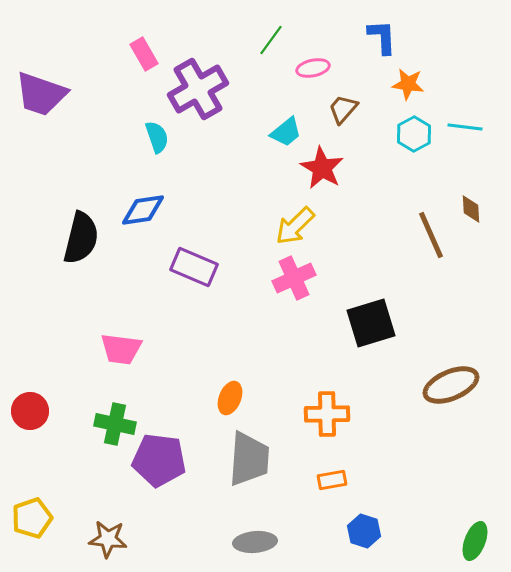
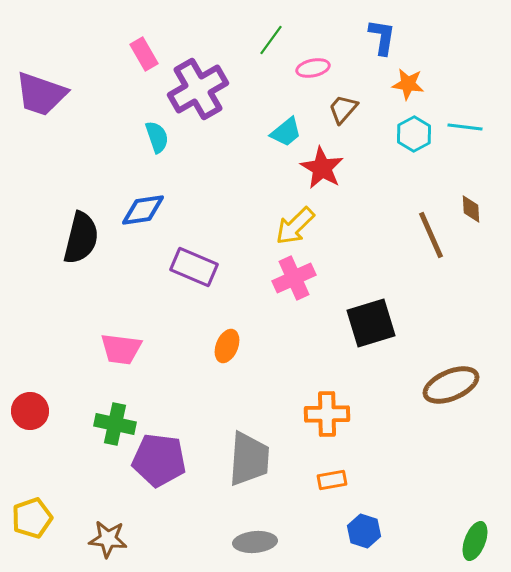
blue L-shape: rotated 12 degrees clockwise
orange ellipse: moved 3 px left, 52 px up
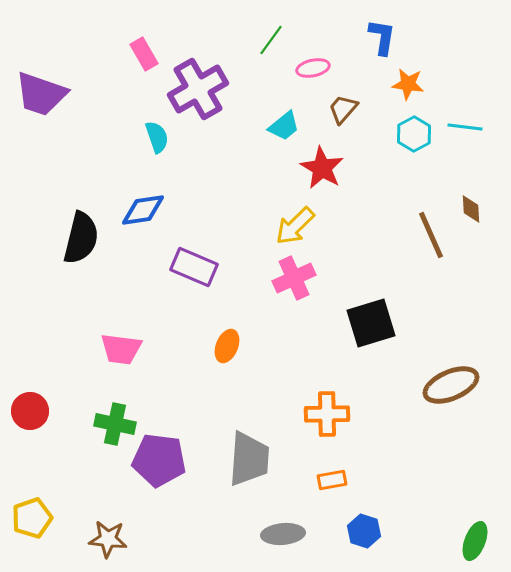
cyan trapezoid: moved 2 px left, 6 px up
gray ellipse: moved 28 px right, 8 px up
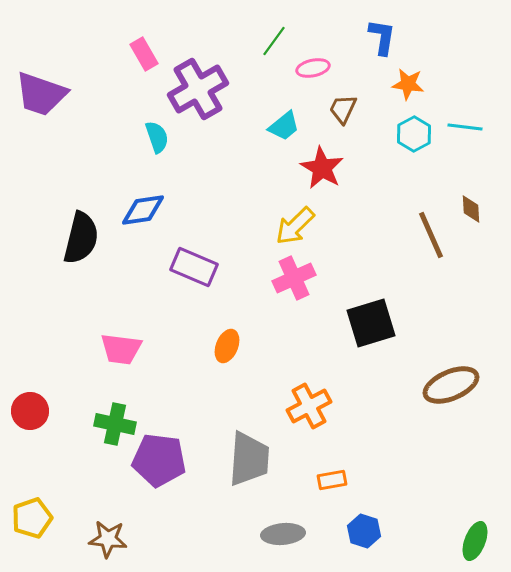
green line: moved 3 px right, 1 px down
brown trapezoid: rotated 16 degrees counterclockwise
orange cross: moved 18 px left, 8 px up; rotated 27 degrees counterclockwise
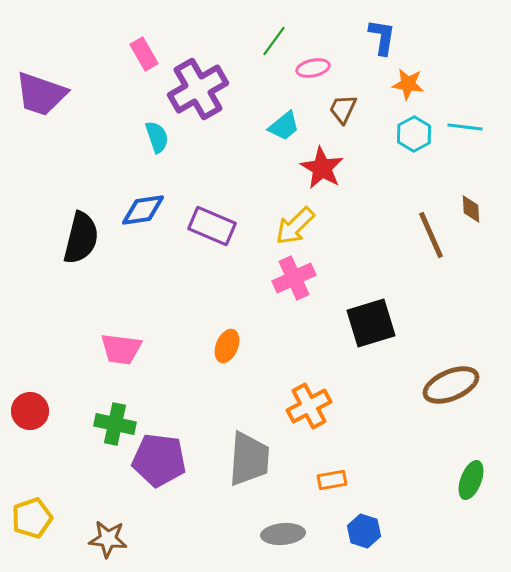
purple rectangle: moved 18 px right, 41 px up
green ellipse: moved 4 px left, 61 px up
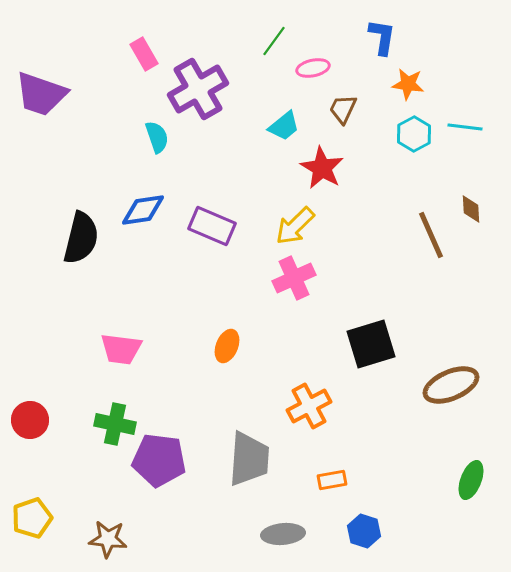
black square: moved 21 px down
red circle: moved 9 px down
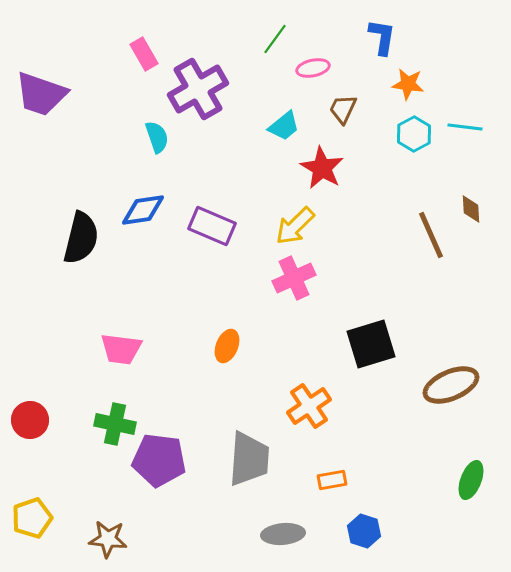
green line: moved 1 px right, 2 px up
orange cross: rotated 6 degrees counterclockwise
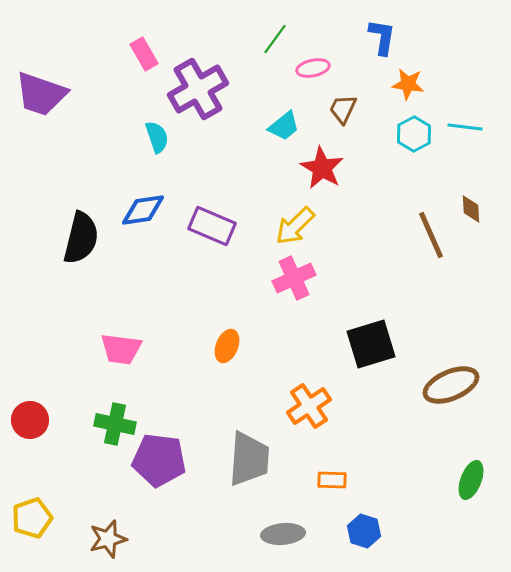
orange rectangle: rotated 12 degrees clockwise
brown star: rotated 21 degrees counterclockwise
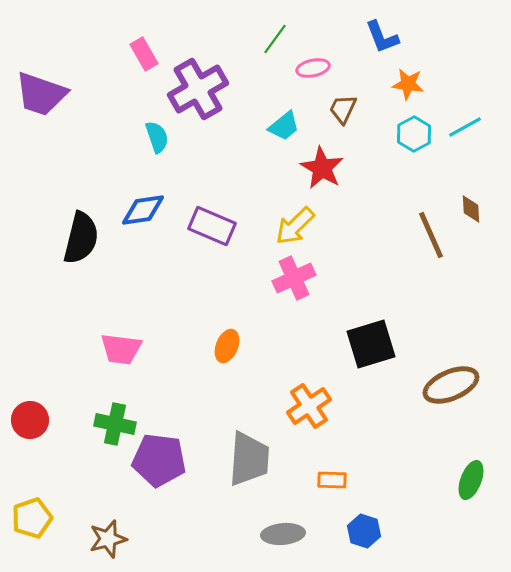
blue L-shape: rotated 150 degrees clockwise
cyan line: rotated 36 degrees counterclockwise
